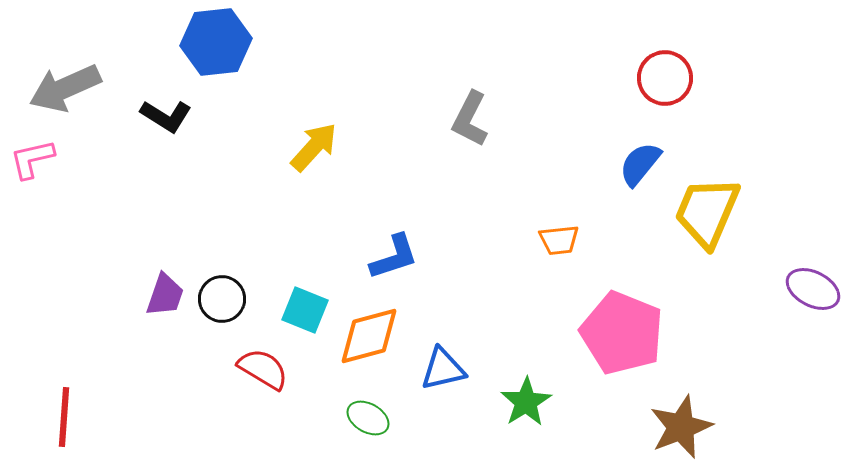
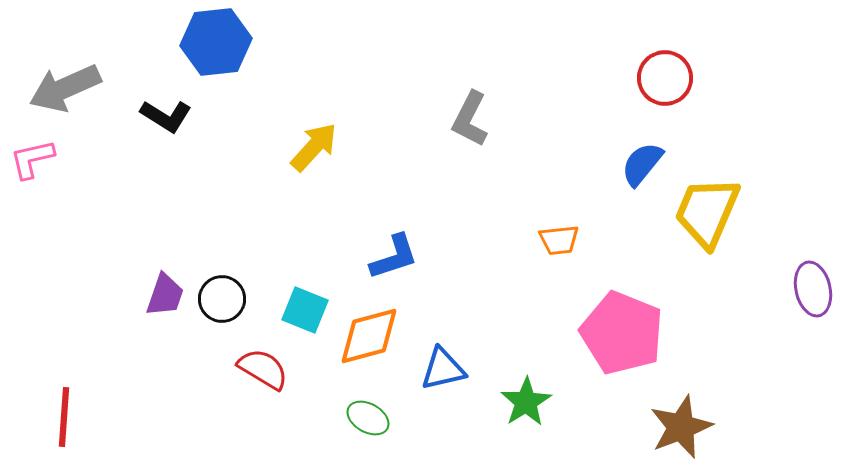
blue semicircle: moved 2 px right
purple ellipse: rotated 50 degrees clockwise
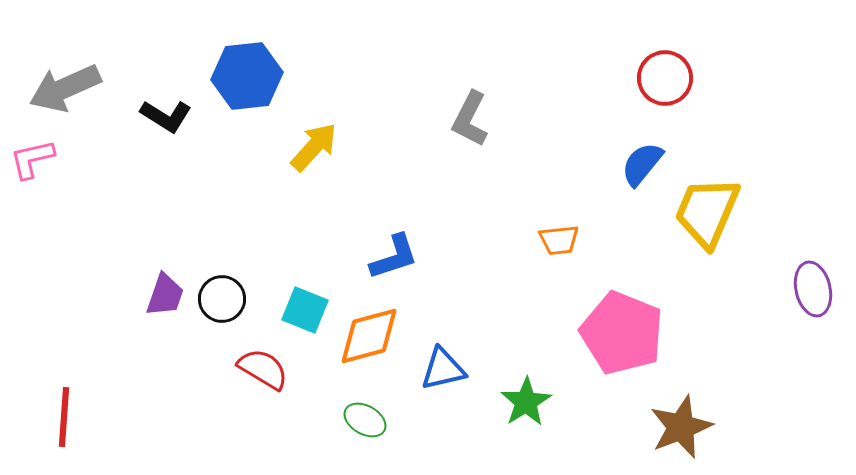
blue hexagon: moved 31 px right, 34 px down
green ellipse: moved 3 px left, 2 px down
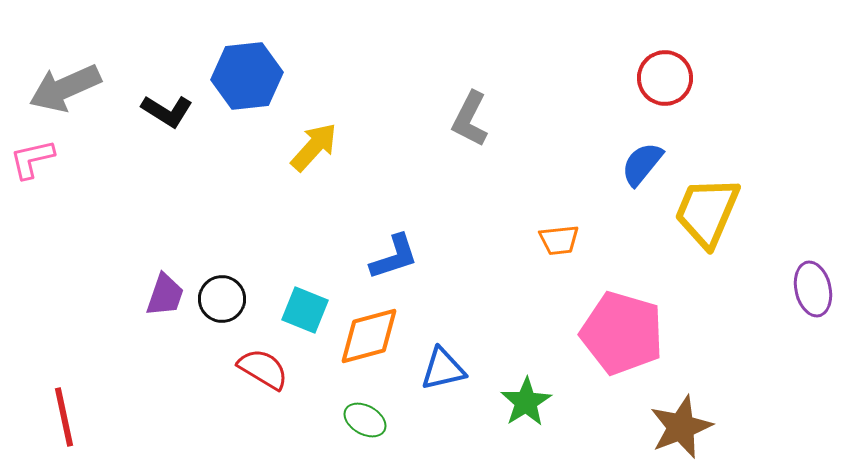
black L-shape: moved 1 px right, 5 px up
pink pentagon: rotated 6 degrees counterclockwise
red line: rotated 16 degrees counterclockwise
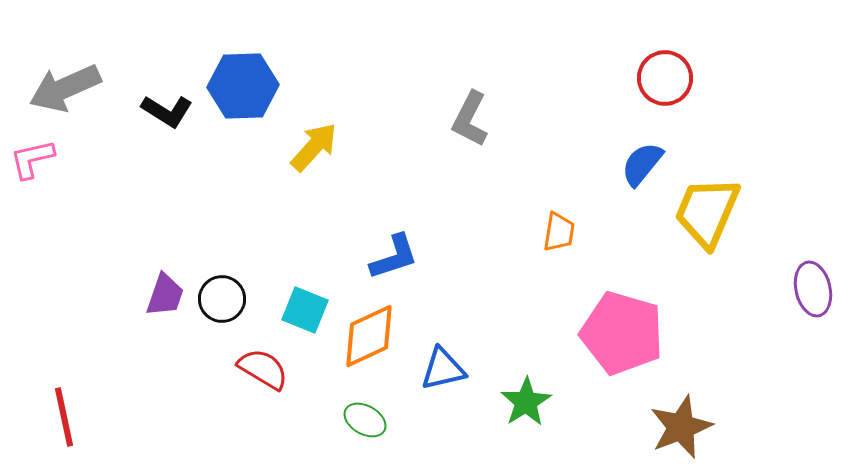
blue hexagon: moved 4 px left, 10 px down; rotated 4 degrees clockwise
orange trapezoid: moved 8 px up; rotated 75 degrees counterclockwise
orange diamond: rotated 10 degrees counterclockwise
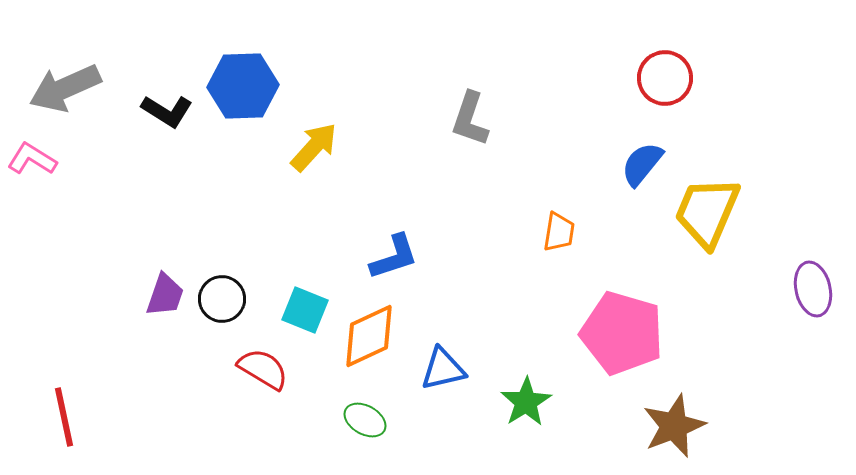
gray L-shape: rotated 8 degrees counterclockwise
pink L-shape: rotated 45 degrees clockwise
brown star: moved 7 px left, 1 px up
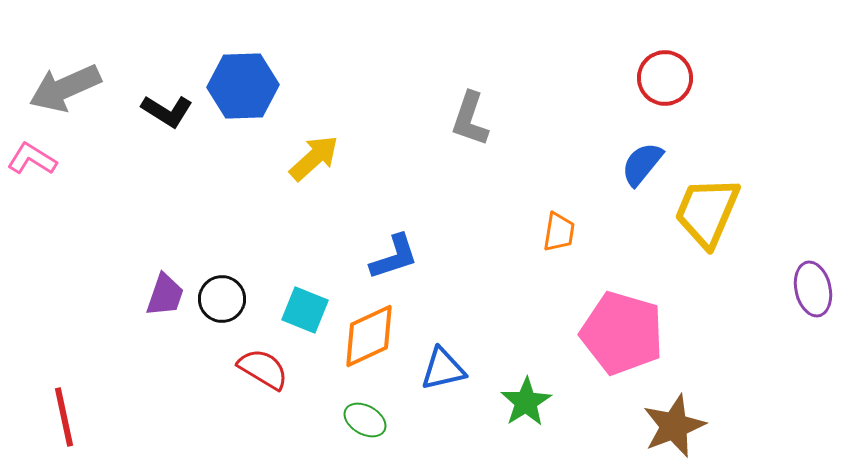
yellow arrow: moved 11 px down; rotated 6 degrees clockwise
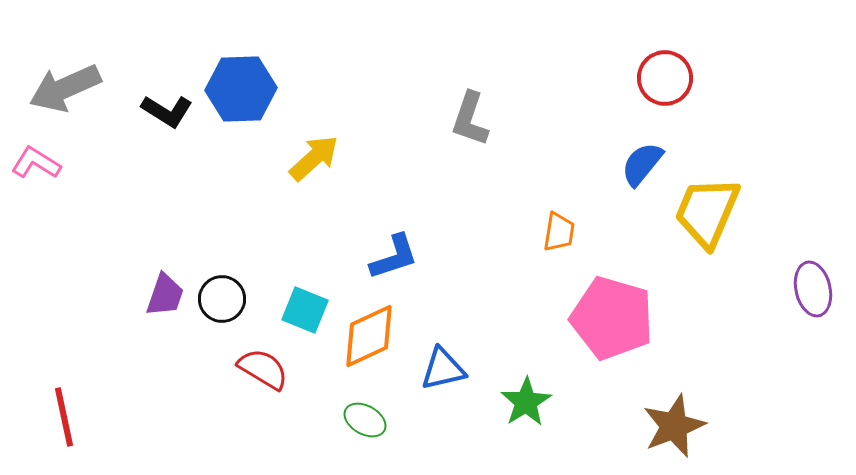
blue hexagon: moved 2 px left, 3 px down
pink L-shape: moved 4 px right, 4 px down
pink pentagon: moved 10 px left, 15 px up
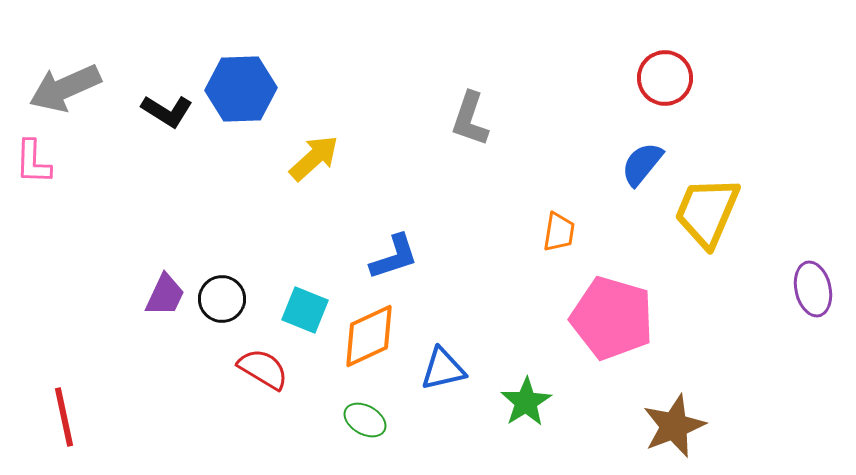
pink L-shape: moved 3 px left, 1 px up; rotated 120 degrees counterclockwise
purple trapezoid: rotated 6 degrees clockwise
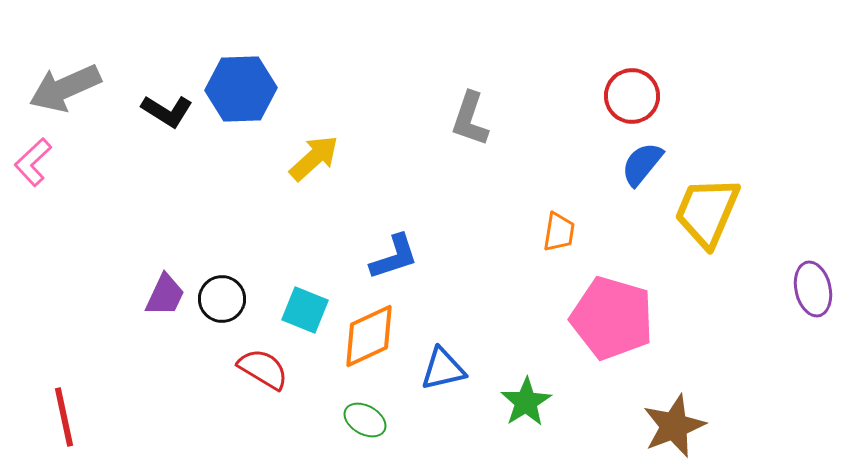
red circle: moved 33 px left, 18 px down
pink L-shape: rotated 45 degrees clockwise
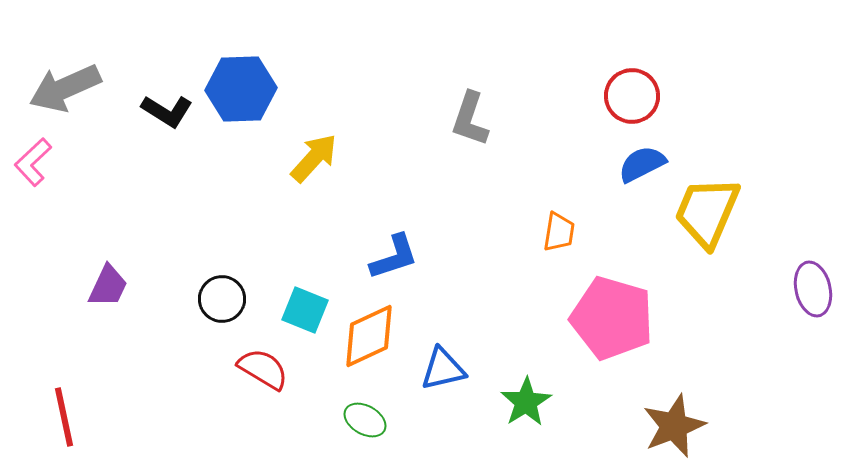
yellow arrow: rotated 6 degrees counterclockwise
blue semicircle: rotated 24 degrees clockwise
purple trapezoid: moved 57 px left, 9 px up
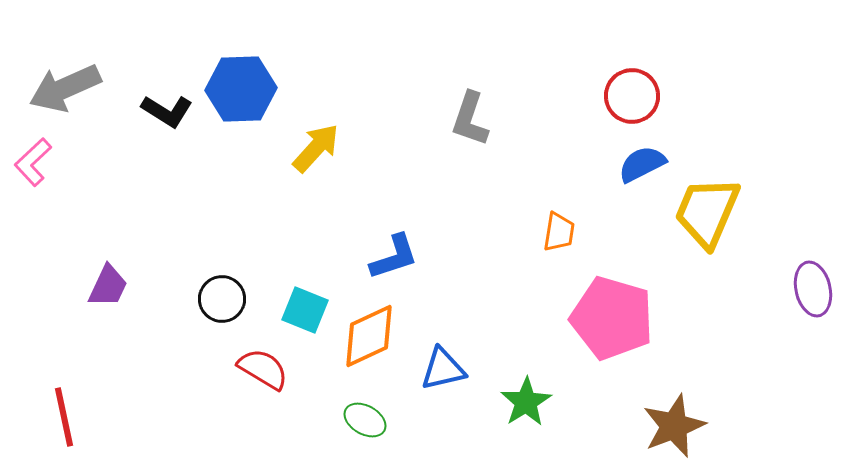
yellow arrow: moved 2 px right, 10 px up
